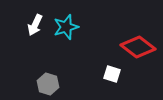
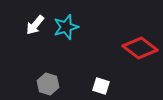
white arrow: rotated 15 degrees clockwise
red diamond: moved 2 px right, 1 px down
white square: moved 11 px left, 12 px down
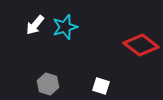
cyan star: moved 1 px left
red diamond: moved 1 px right, 3 px up
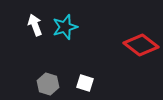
white arrow: rotated 120 degrees clockwise
white square: moved 16 px left, 3 px up
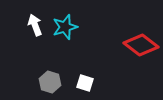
gray hexagon: moved 2 px right, 2 px up
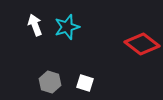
cyan star: moved 2 px right
red diamond: moved 1 px right, 1 px up
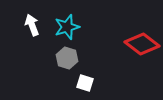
white arrow: moved 3 px left
gray hexagon: moved 17 px right, 24 px up
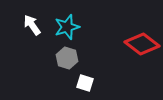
white arrow: rotated 15 degrees counterclockwise
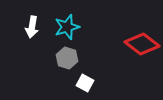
white arrow: moved 2 px down; rotated 135 degrees counterclockwise
white square: rotated 12 degrees clockwise
